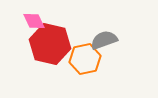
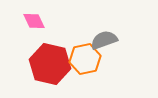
red hexagon: moved 20 px down
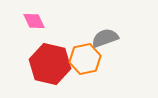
gray semicircle: moved 1 px right, 2 px up
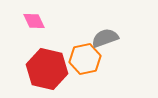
red hexagon: moved 3 px left, 5 px down
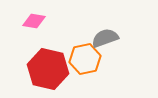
pink diamond: rotated 55 degrees counterclockwise
red hexagon: moved 1 px right
